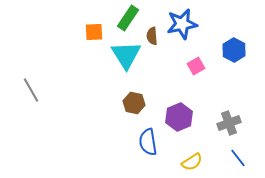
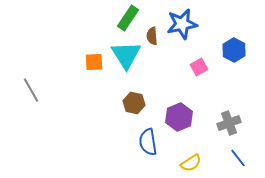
orange square: moved 30 px down
pink square: moved 3 px right, 1 px down
yellow semicircle: moved 1 px left, 1 px down
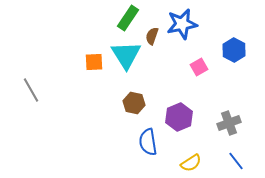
brown semicircle: rotated 24 degrees clockwise
blue line: moved 2 px left, 3 px down
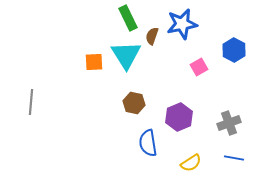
green rectangle: rotated 60 degrees counterclockwise
gray line: moved 12 px down; rotated 35 degrees clockwise
blue semicircle: moved 1 px down
blue line: moved 2 px left, 3 px up; rotated 42 degrees counterclockwise
